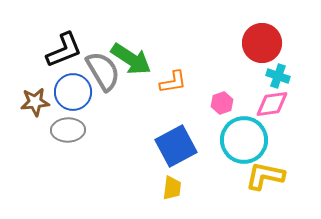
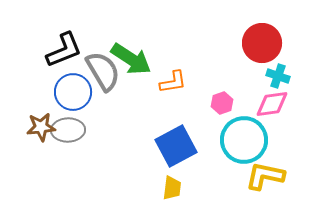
brown star: moved 6 px right, 25 px down
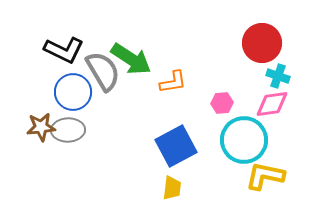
black L-shape: rotated 48 degrees clockwise
pink hexagon: rotated 15 degrees clockwise
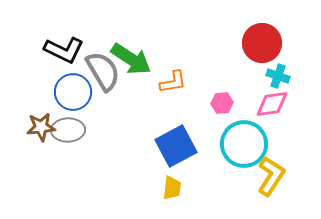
cyan circle: moved 4 px down
yellow L-shape: moved 6 px right; rotated 111 degrees clockwise
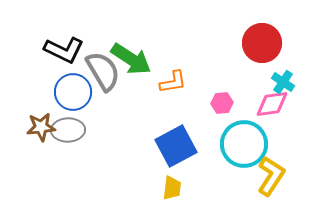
cyan cross: moved 5 px right, 6 px down; rotated 15 degrees clockwise
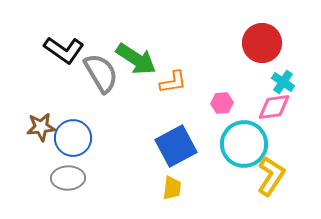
black L-shape: rotated 9 degrees clockwise
green arrow: moved 5 px right
gray semicircle: moved 2 px left, 2 px down
blue circle: moved 46 px down
pink diamond: moved 2 px right, 3 px down
gray ellipse: moved 48 px down
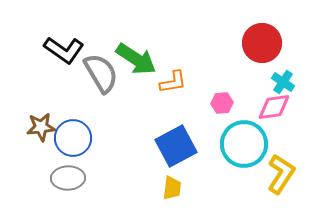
yellow L-shape: moved 10 px right, 2 px up
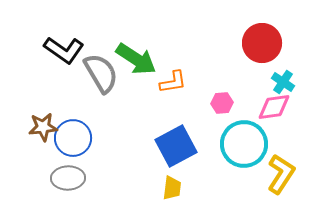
brown star: moved 2 px right
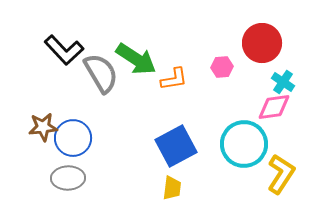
black L-shape: rotated 12 degrees clockwise
orange L-shape: moved 1 px right, 3 px up
pink hexagon: moved 36 px up
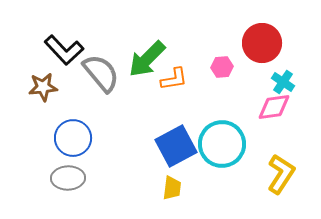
green arrow: moved 11 px right; rotated 102 degrees clockwise
gray semicircle: rotated 9 degrees counterclockwise
brown star: moved 40 px up
cyan circle: moved 22 px left
